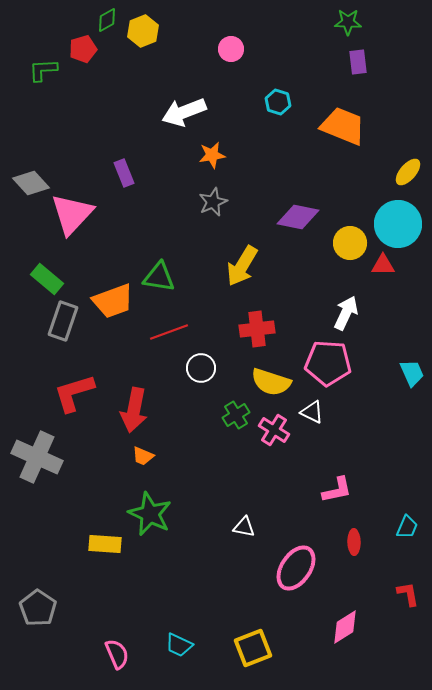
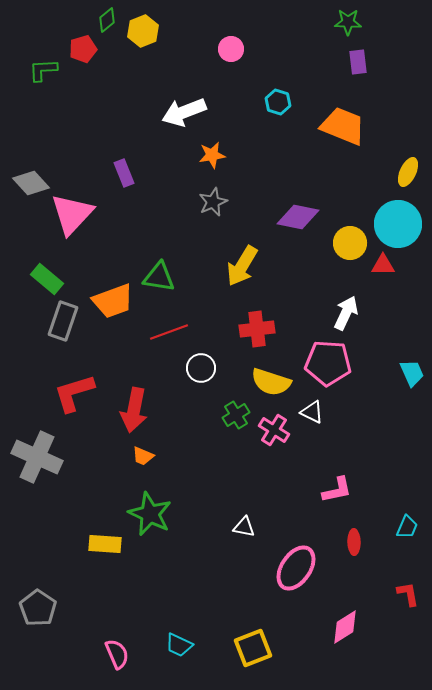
green diamond at (107, 20): rotated 10 degrees counterclockwise
yellow ellipse at (408, 172): rotated 16 degrees counterclockwise
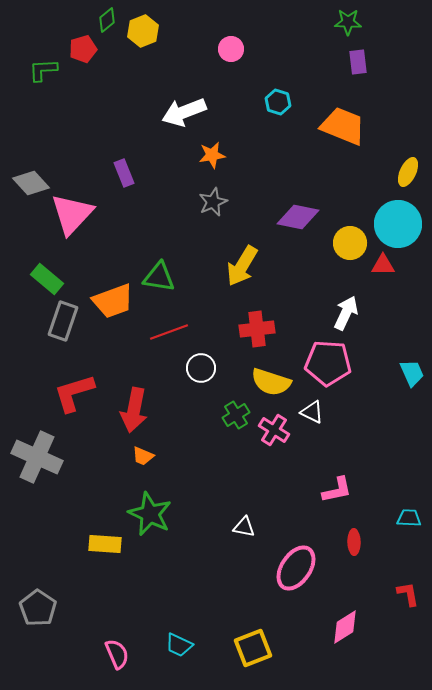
cyan trapezoid at (407, 527): moved 2 px right, 9 px up; rotated 110 degrees counterclockwise
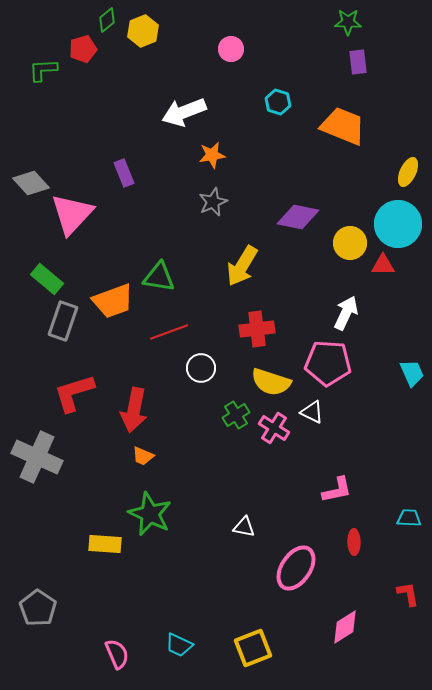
pink cross at (274, 430): moved 2 px up
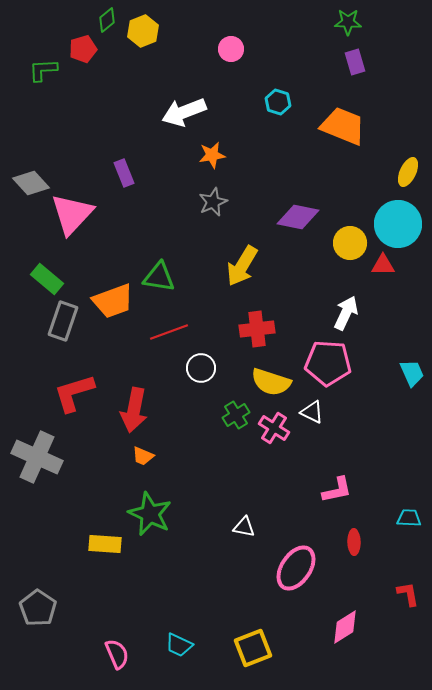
purple rectangle at (358, 62): moved 3 px left; rotated 10 degrees counterclockwise
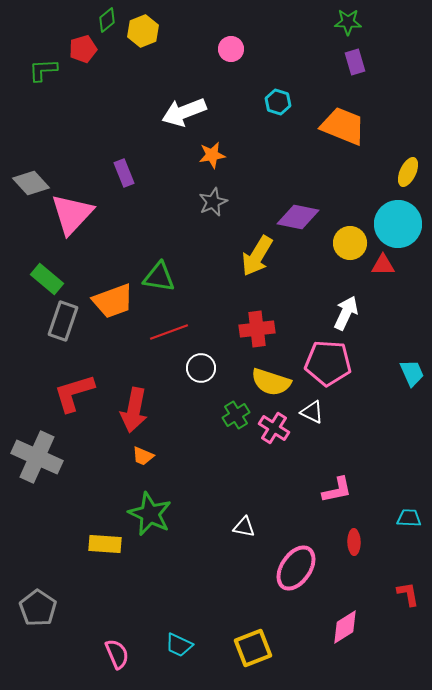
yellow arrow at (242, 266): moved 15 px right, 10 px up
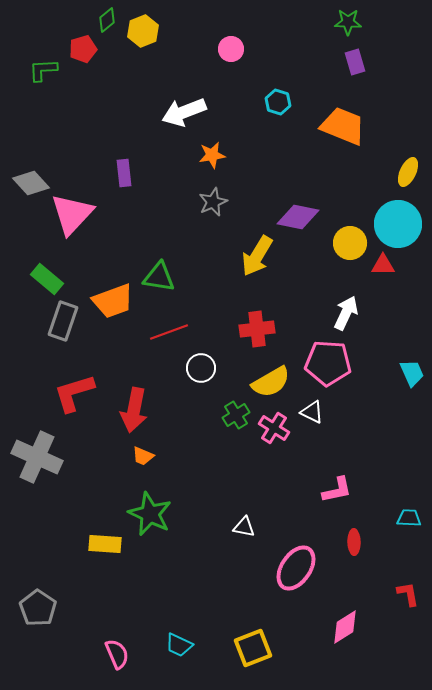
purple rectangle at (124, 173): rotated 16 degrees clockwise
yellow semicircle at (271, 382): rotated 48 degrees counterclockwise
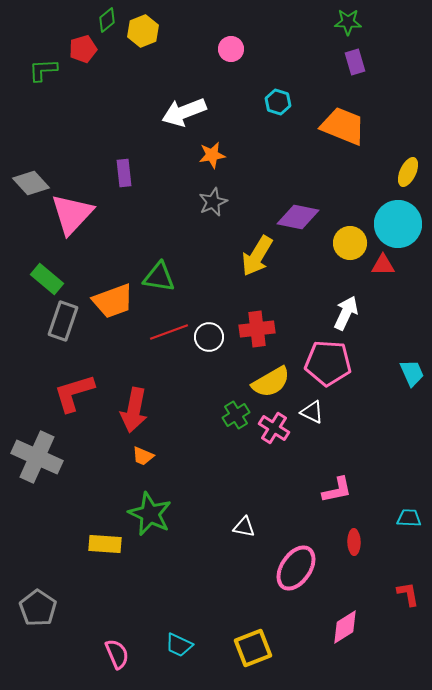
white circle at (201, 368): moved 8 px right, 31 px up
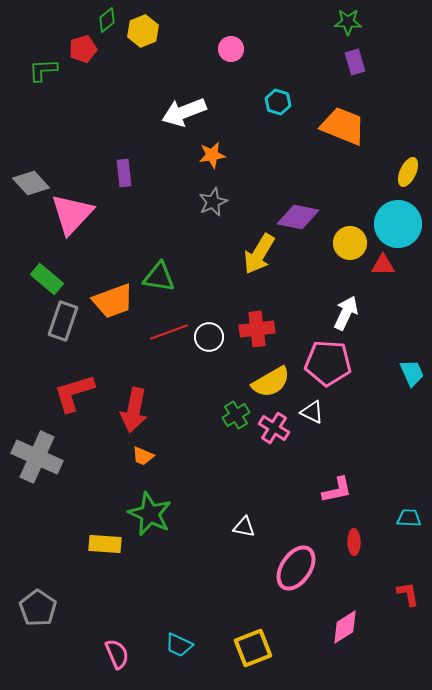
yellow arrow at (257, 256): moved 2 px right, 2 px up
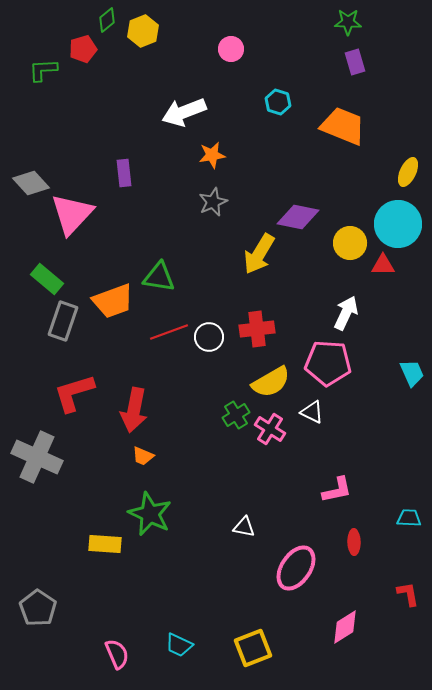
pink cross at (274, 428): moved 4 px left, 1 px down
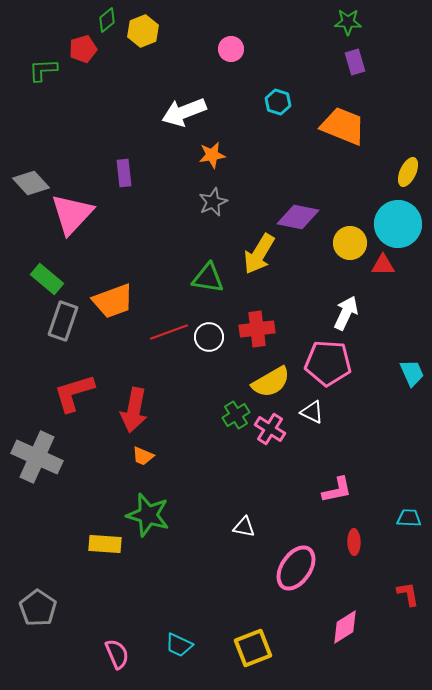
green triangle at (159, 277): moved 49 px right, 1 px down
green star at (150, 514): moved 2 px left, 1 px down; rotated 9 degrees counterclockwise
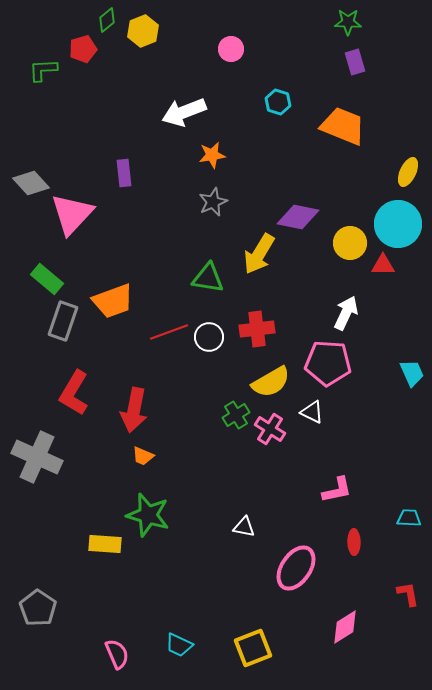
red L-shape at (74, 393): rotated 42 degrees counterclockwise
